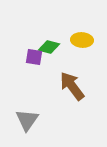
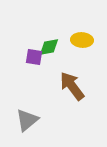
green diamond: rotated 25 degrees counterclockwise
gray triangle: rotated 15 degrees clockwise
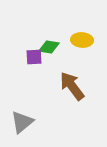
green diamond: rotated 20 degrees clockwise
purple square: rotated 12 degrees counterclockwise
gray triangle: moved 5 px left, 2 px down
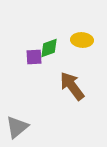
green diamond: moved 1 px down; rotated 30 degrees counterclockwise
gray triangle: moved 5 px left, 5 px down
